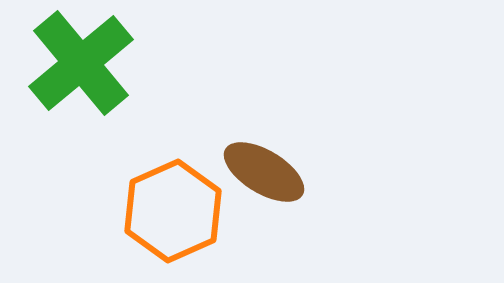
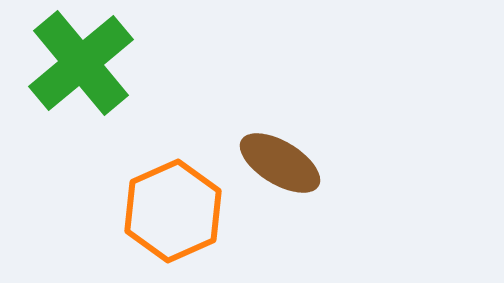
brown ellipse: moved 16 px right, 9 px up
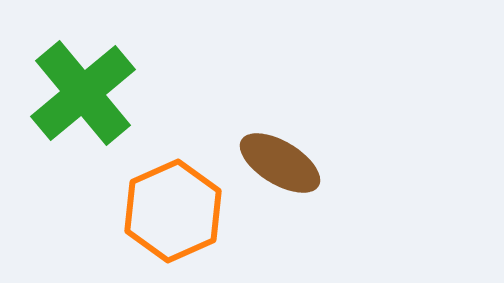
green cross: moved 2 px right, 30 px down
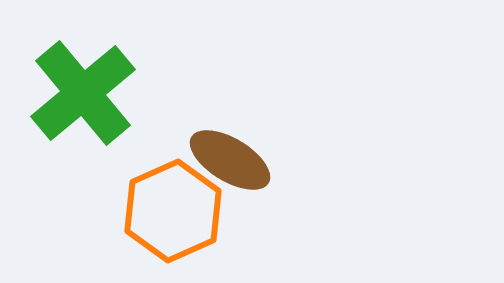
brown ellipse: moved 50 px left, 3 px up
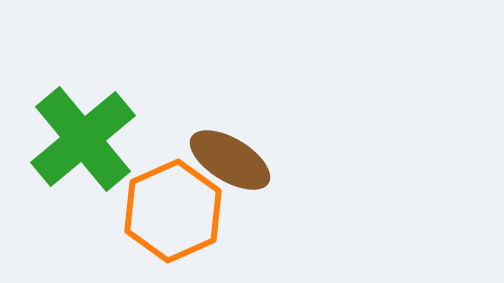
green cross: moved 46 px down
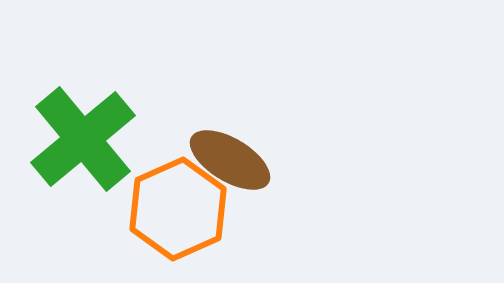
orange hexagon: moved 5 px right, 2 px up
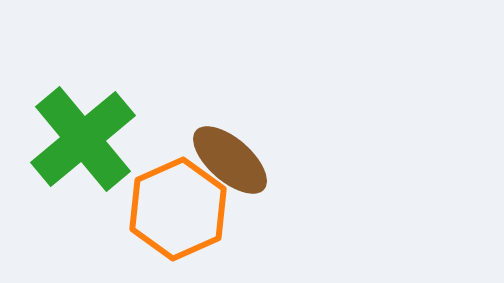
brown ellipse: rotated 10 degrees clockwise
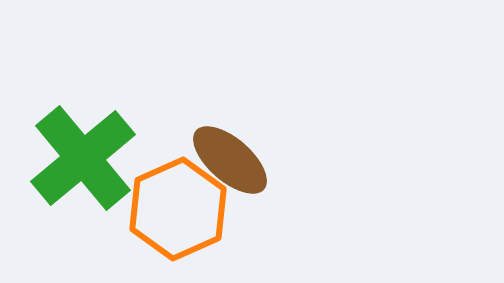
green cross: moved 19 px down
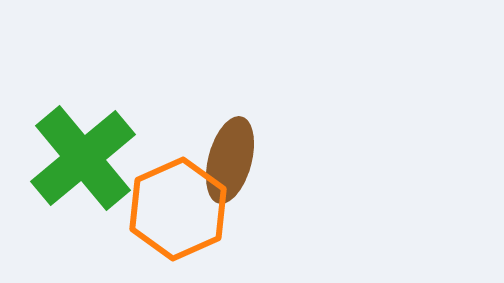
brown ellipse: rotated 64 degrees clockwise
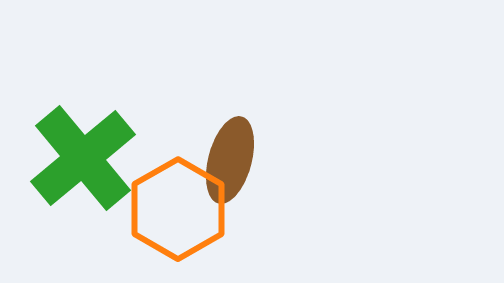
orange hexagon: rotated 6 degrees counterclockwise
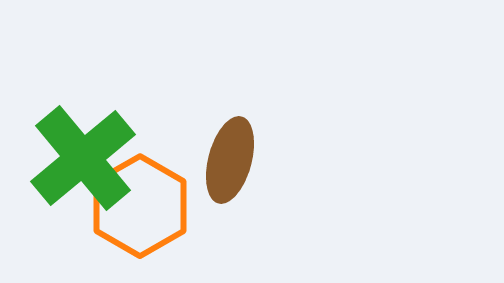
orange hexagon: moved 38 px left, 3 px up
